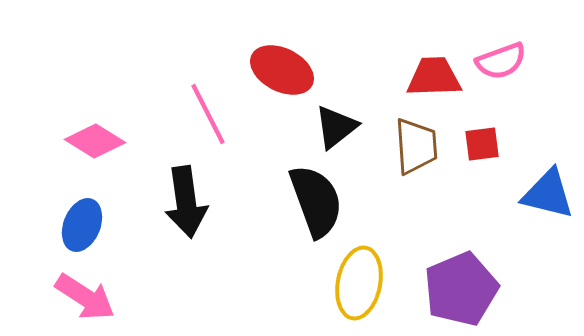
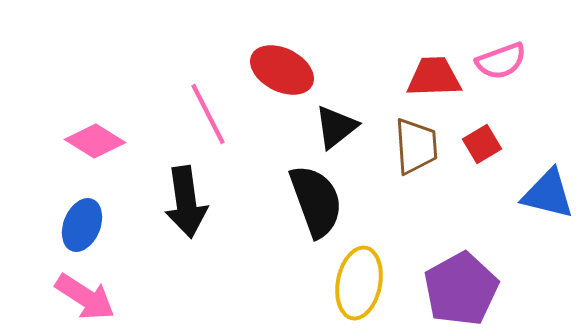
red square: rotated 24 degrees counterclockwise
purple pentagon: rotated 6 degrees counterclockwise
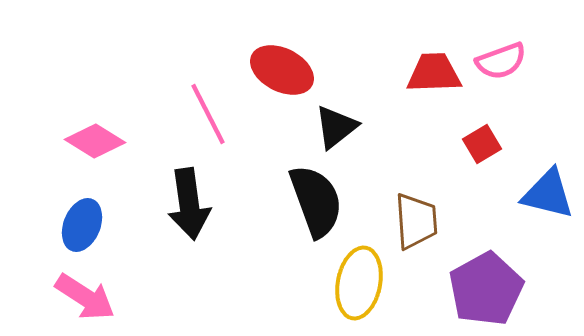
red trapezoid: moved 4 px up
brown trapezoid: moved 75 px down
black arrow: moved 3 px right, 2 px down
purple pentagon: moved 25 px right
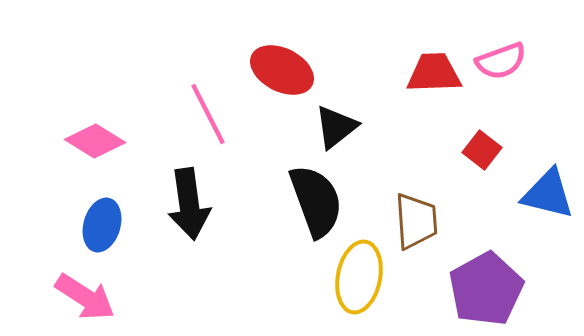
red square: moved 6 px down; rotated 21 degrees counterclockwise
blue ellipse: moved 20 px right; rotated 6 degrees counterclockwise
yellow ellipse: moved 6 px up
